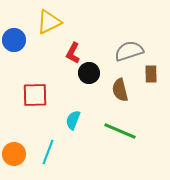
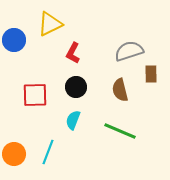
yellow triangle: moved 1 px right, 2 px down
black circle: moved 13 px left, 14 px down
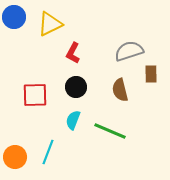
blue circle: moved 23 px up
green line: moved 10 px left
orange circle: moved 1 px right, 3 px down
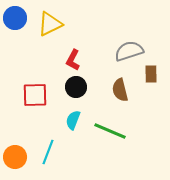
blue circle: moved 1 px right, 1 px down
red L-shape: moved 7 px down
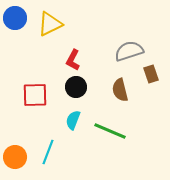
brown rectangle: rotated 18 degrees counterclockwise
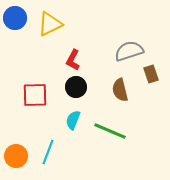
orange circle: moved 1 px right, 1 px up
